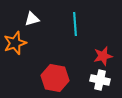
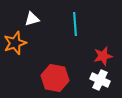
white cross: rotated 12 degrees clockwise
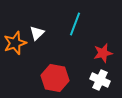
white triangle: moved 5 px right, 14 px down; rotated 28 degrees counterclockwise
cyan line: rotated 25 degrees clockwise
red star: moved 3 px up
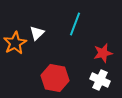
orange star: rotated 10 degrees counterclockwise
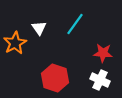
cyan line: rotated 15 degrees clockwise
white triangle: moved 2 px right, 5 px up; rotated 21 degrees counterclockwise
red star: rotated 18 degrees clockwise
red hexagon: rotated 8 degrees clockwise
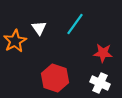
orange star: moved 2 px up
white cross: moved 3 px down
